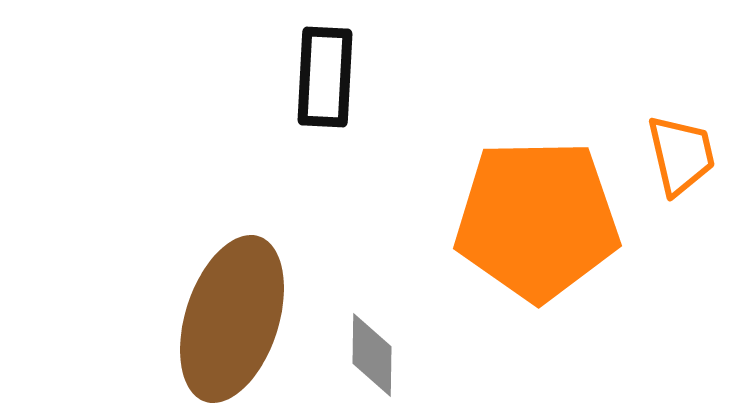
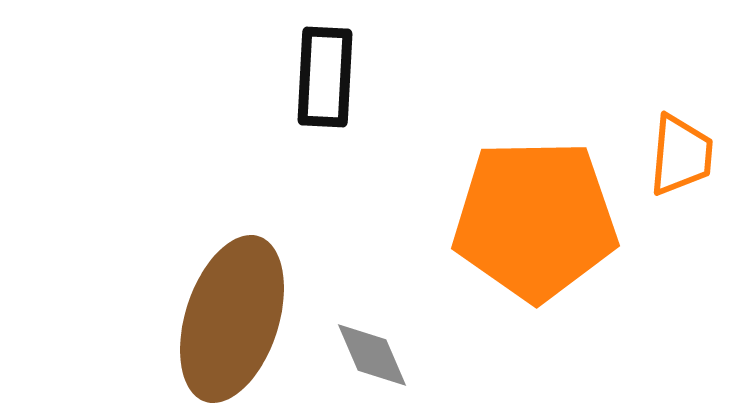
orange trapezoid: rotated 18 degrees clockwise
orange pentagon: moved 2 px left
gray diamond: rotated 24 degrees counterclockwise
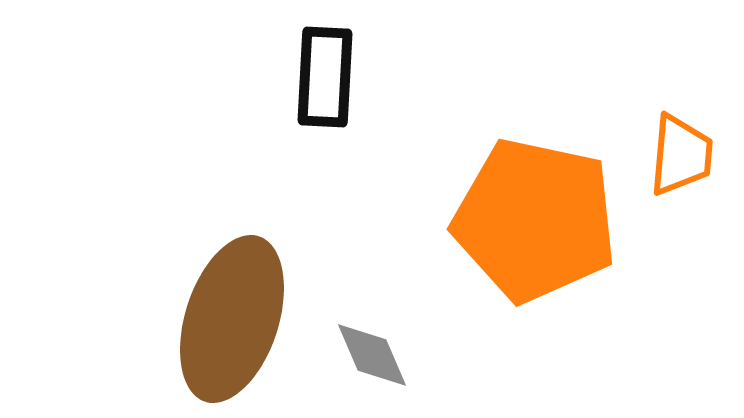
orange pentagon: rotated 13 degrees clockwise
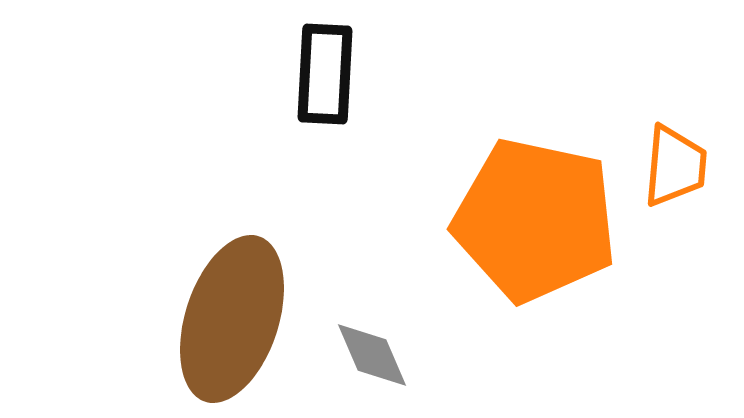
black rectangle: moved 3 px up
orange trapezoid: moved 6 px left, 11 px down
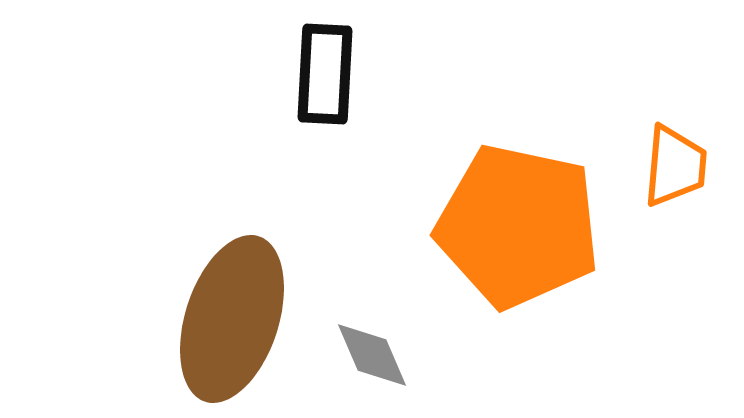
orange pentagon: moved 17 px left, 6 px down
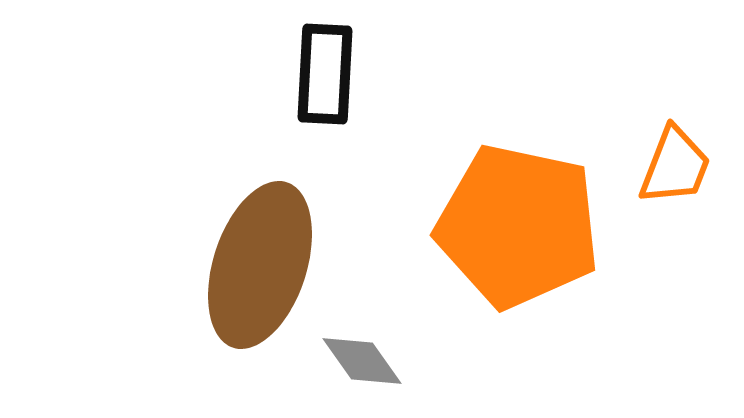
orange trapezoid: rotated 16 degrees clockwise
brown ellipse: moved 28 px right, 54 px up
gray diamond: moved 10 px left, 6 px down; rotated 12 degrees counterclockwise
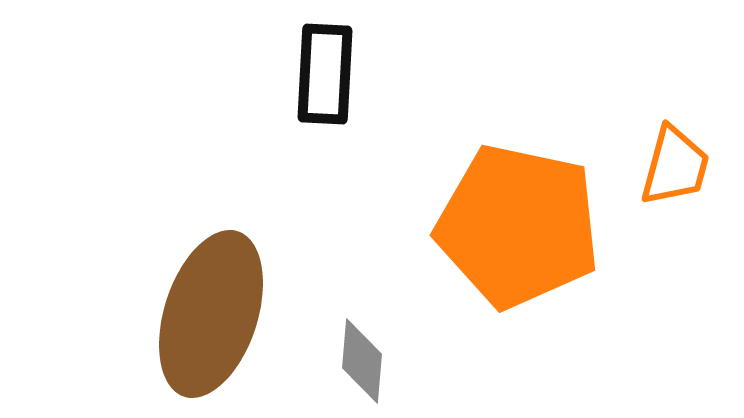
orange trapezoid: rotated 6 degrees counterclockwise
brown ellipse: moved 49 px left, 49 px down
gray diamond: rotated 40 degrees clockwise
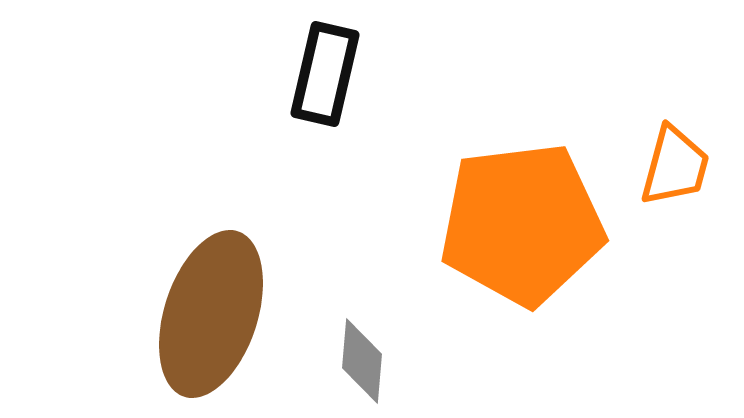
black rectangle: rotated 10 degrees clockwise
orange pentagon: moved 4 px right, 2 px up; rotated 19 degrees counterclockwise
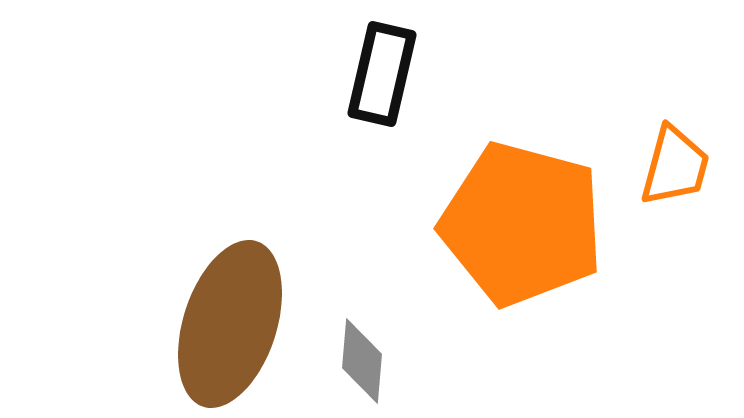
black rectangle: moved 57 px right
orange pentagon: rotated 22 degrees clockwise
brown ellipse: moved 19 px right, 10 px down
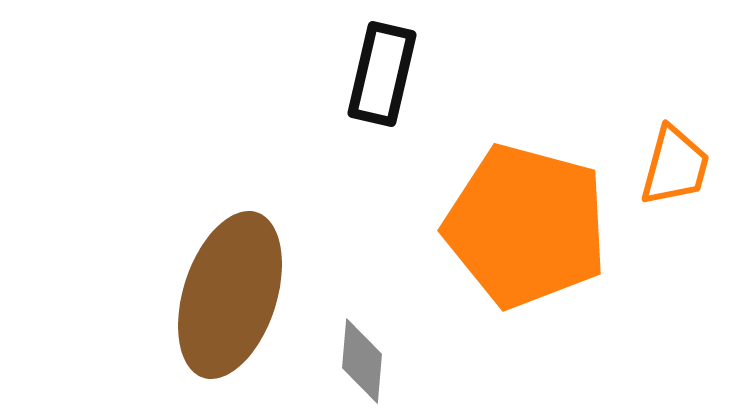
orange pentagon: moved 4 px right, 2 px down
brown ellipse: moved 29 px up
